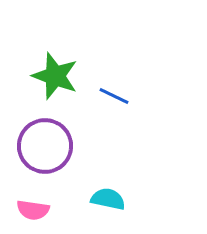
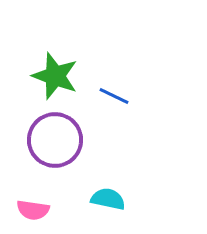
purple circle: moved 10 px right, 6 px up
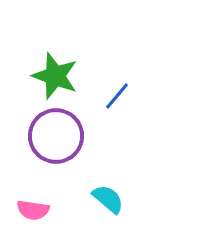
blue line: moved 3 px right; rotated 76 degrees counterclockwise
purple circle: moved 1 px right, 4 px up
cyan semicircle: rotated 28 degrees clockwise
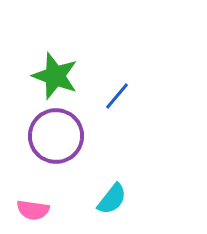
cyan semicircle: moved 4 px right; rotated 88 degrees clockwise
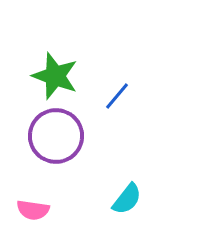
cyan semicircle: moved 15 px right
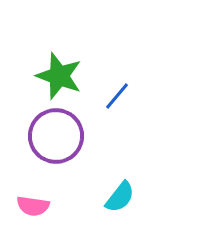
green star: moved 4 px right
cyan semicircle: moved 7 px left, 2 px up
pink semicircle: moved 4 px up
